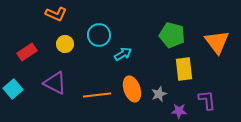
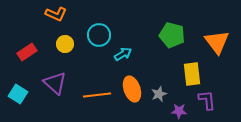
yellow rectangle: moved 8 px right, 5 px down
purple triangle: rotated 15 degrees clockwise
cyan square: moved 5 px right, 5 px down; rotated 18 degrees counterclockwise
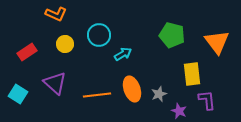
purple star: rotated 21 degrees clockwise
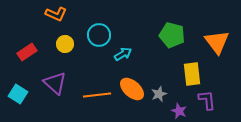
orange ellipse: rotated 30 degrees counterclockwise
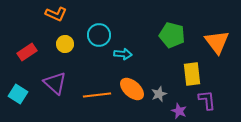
cyan arrow: rotated 36 degrees clockwise
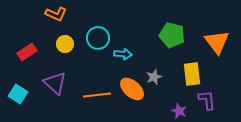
cyan circle: moved 1 px left, 3 px down
gray star: moved 5 px left, 17 px up
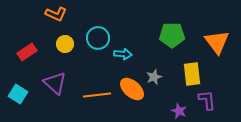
green pentagon: rotated 15 degrees counterclockwise
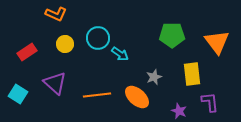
cyan arrow: moved 3 px left; rotated 30 degrees clockwise
orange ellipse: moved 5 px right, 8 px down
purple L-shape: moved 3 px right, 2 px down
